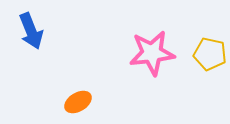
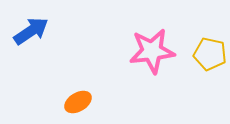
blue arrow: rotated 102 degrees counterclockwise
pink star: moved 2 px up
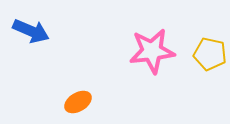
blue arrow: rotated 57 degrees clockwise
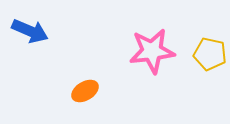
blue arrow: moved 1 px left
orange ellipse: moved 7 px right, 11 px up
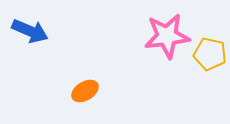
pink star: moved 15 px right, 15 px up
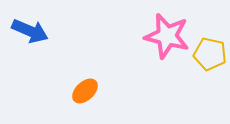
pink star: rotated 21 degrees clockwise
orange ellipse: rotated 12 degrees counterclockwise
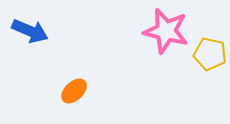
pink star: moved 1 px left, 5 px up
orange ellipse: moved 11 px left
